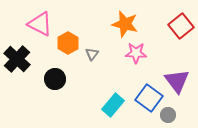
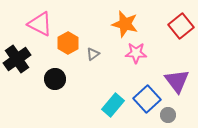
gray triangle: moved 1 px right; rotated 16 degrees clockwise
black cross: rotated 12 degrees clockwise
blue square: moved 2 px left, 1 px down; rotated 12 degrees clockwise
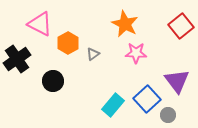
orange star: rotated 12 degrees clockwise
black circle: moved 2 px left, 2 px down
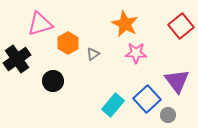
pink triangle: rotated 44 degrees counterclockwise
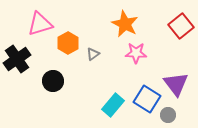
purple triangle: moved 1 px left, 3 px down
blue square: rotated 16 degrees counterclockwise
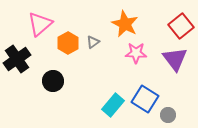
pink triangle: rotated 24 degrees counterclockwise
gray triangle: moved 12 px up
purple triangle: moved 1 px left, 25 px up
blue square: moved 2 px left
